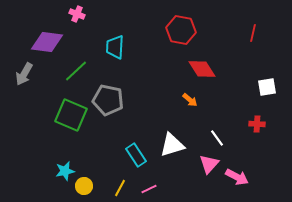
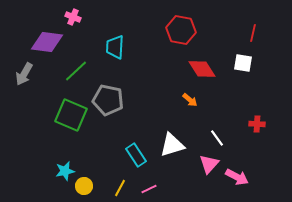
pink cross: moved 4 px left, 3 px down
white square: moved 24 px left, 24 px up; rotated 18 degrees clockwise
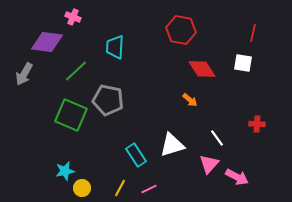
yellow circle: moved 2 px left, 2 px down
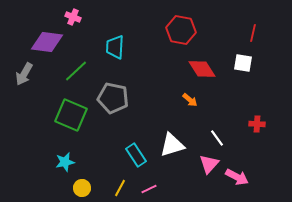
gray pentagon: moved 5 px right, 2 px up
cyan star: moved 9 px up
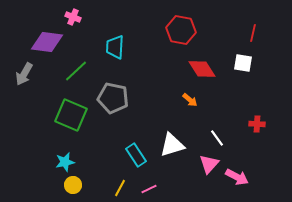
yellow circle: moved 9 px left, 3 px up
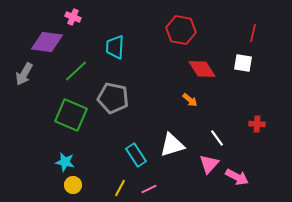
cyan star: rotated 24 degrees clockwise
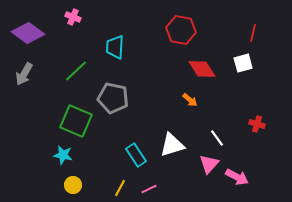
purple diamond: moved 19 px left, 9 px up; rotated 28 degrees clockwise
white square: rotated 24 degrees counterclockwise
green square: moved 5 px right, 6 px down
red cross: rotated 14 degrees clockwise
cyan star: moved 2 px left, 7 px up
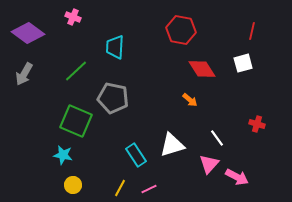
red line: moved 1 px left, 2 px up
